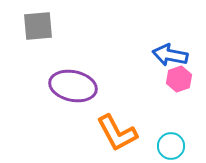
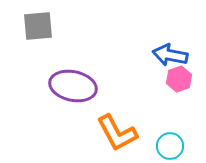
cyan circle: moved 1 px left
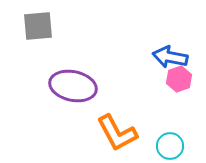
blue arrow: moved 2 px down
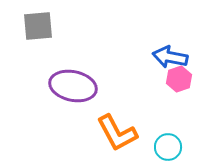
cyan circle: moved 2 px left, 1 px down
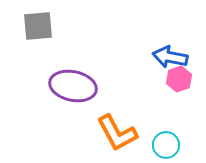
cyan circle: moved 2 px left, 2 px up
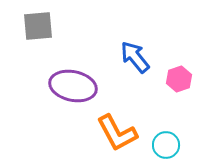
blue arrow: moved 35 px left; rotated 40 degrees clockwise
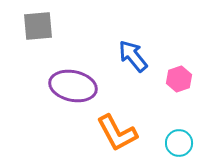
blue arrow: moved 2 px left, 1 px up
cyan circle: moved 13 px right, 2 px up
